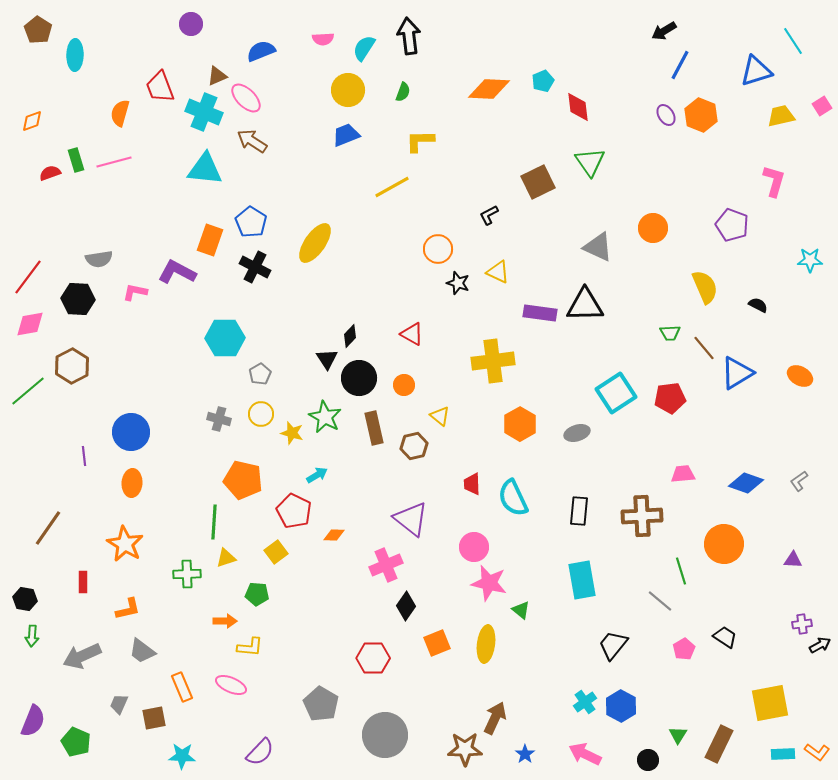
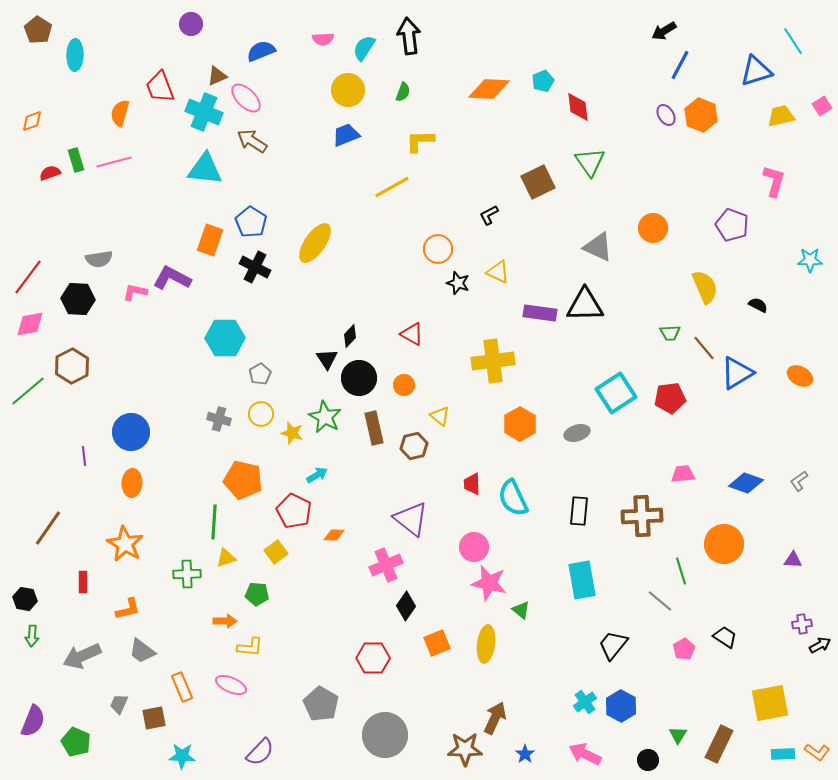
purple L-shape at (177, 272): moved 5 px left, 6 px down
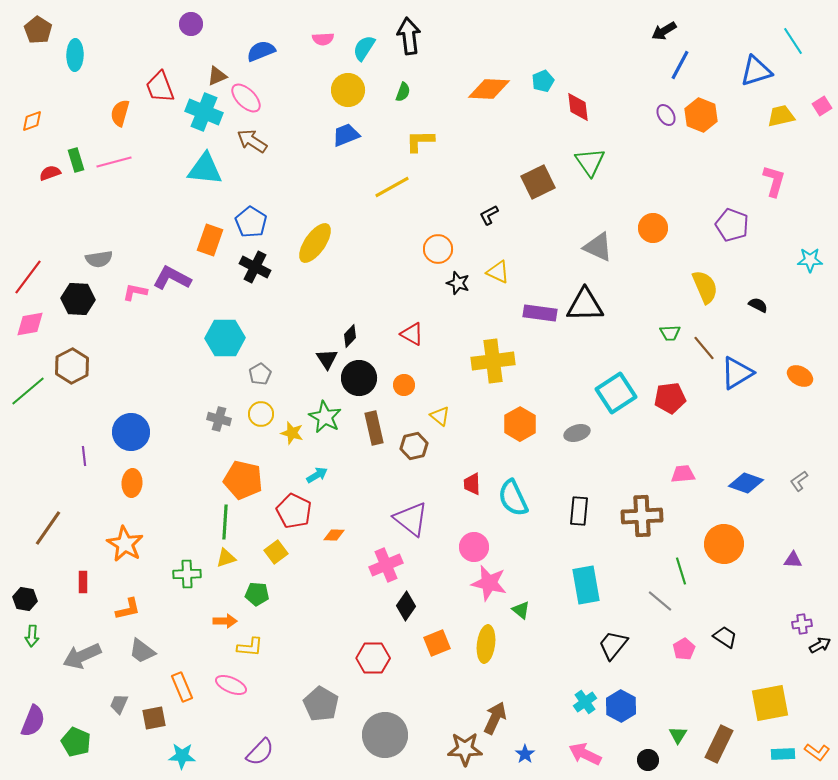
green line at (214, 522): moved 11 px right
cyan rectangle at (582, 580): moved 4 px right, 5 px down
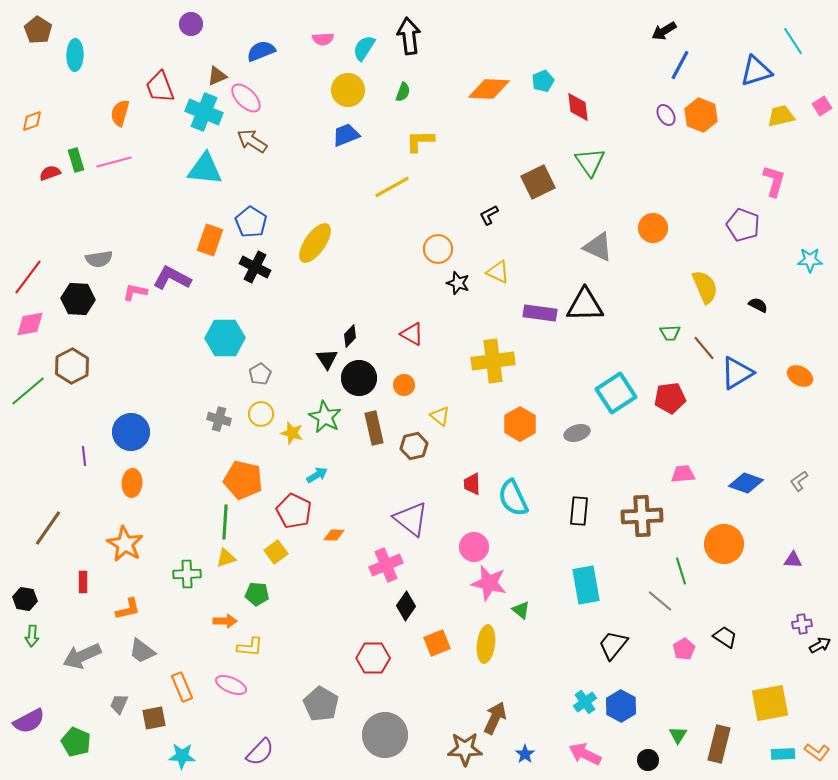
purple pentagon at (732, 225): moved 11 px right
purple semicircle at (33, 721): moved 4 px left; rotated 40 degrees clockwise
brown rectangle at (719, 744): rotated 12 degrees counterclockwise
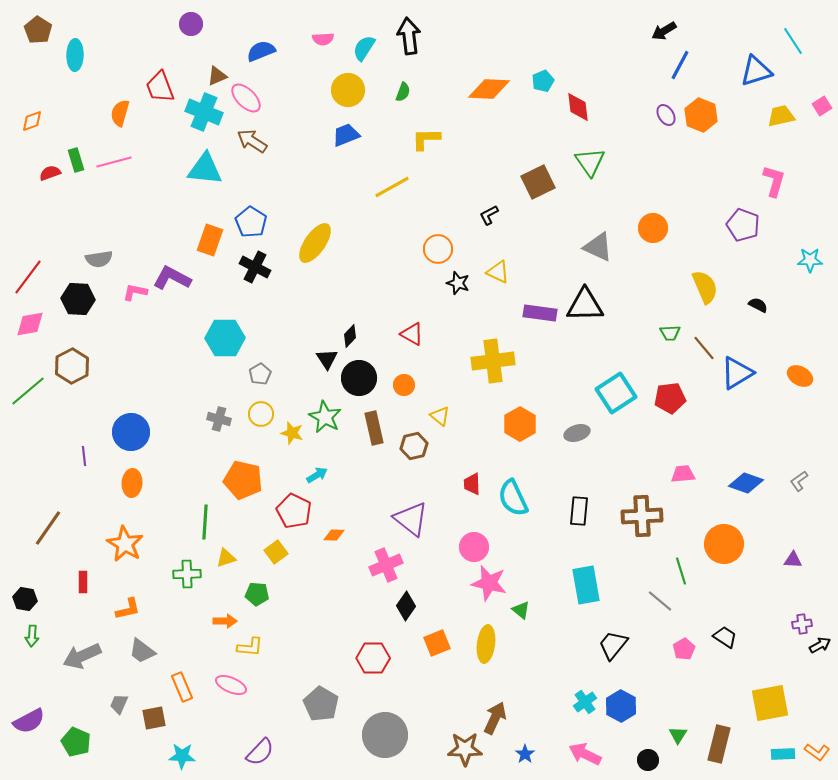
yellow L-shape at (420, 141): moved 6 px right, 2 px up
green line at (225, 522): moved 20 px left
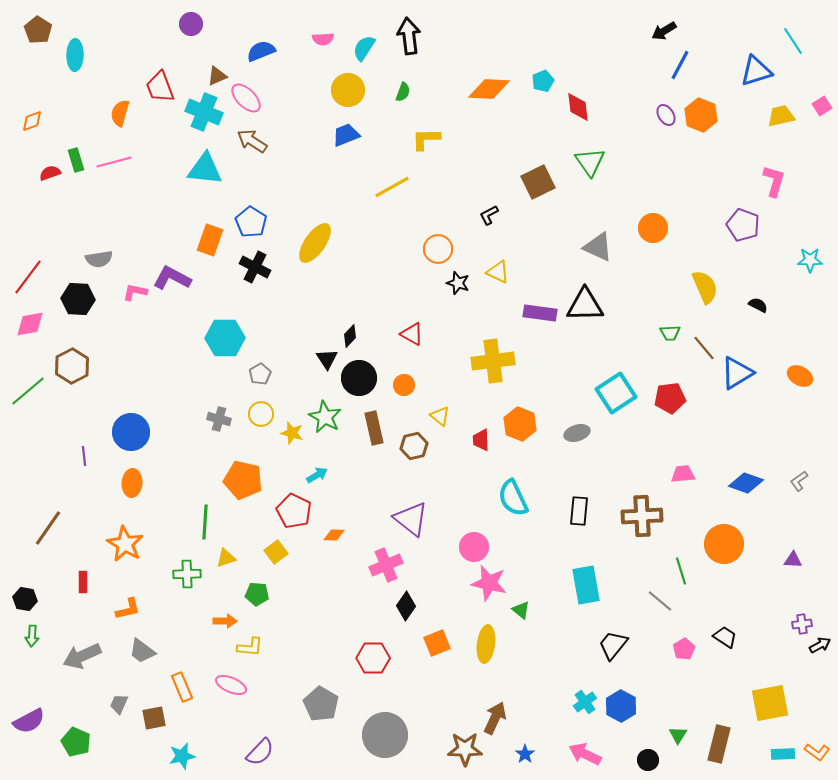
orange hexagon at (520, 424): rotated 8 degrees counterclockwise
red trapezoid at (472, 484): moved 9 px right, 44 px up
cyan star at (182, 756): rotated 16 degrees counterclockwise
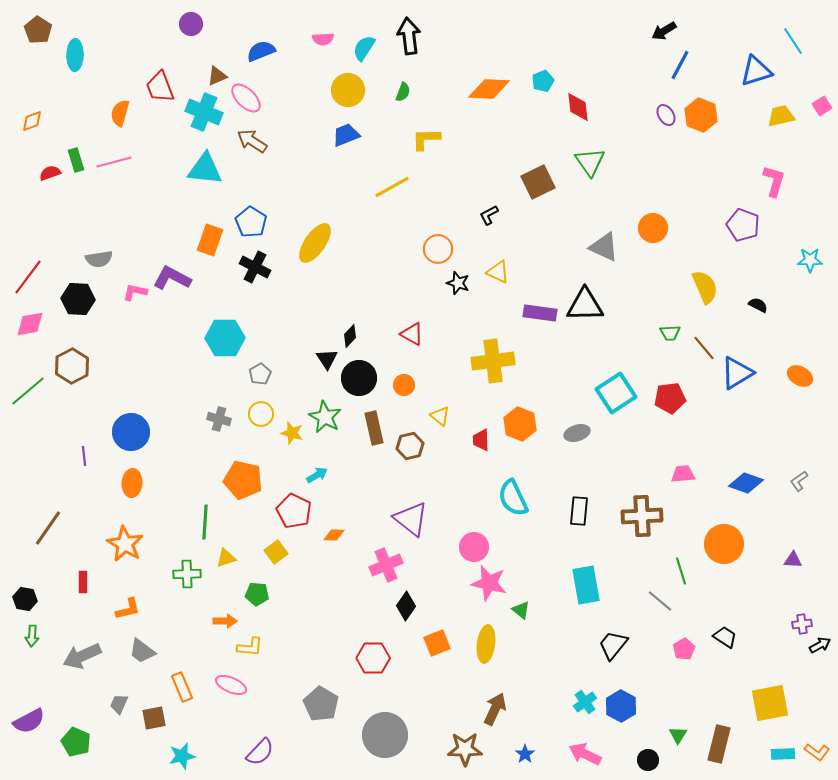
gray triangle at (598, 247): moved 6 px right
brown hexagon at (414, 446): moved 4 px left
brown arrow at (495, 718): moved 9 px up
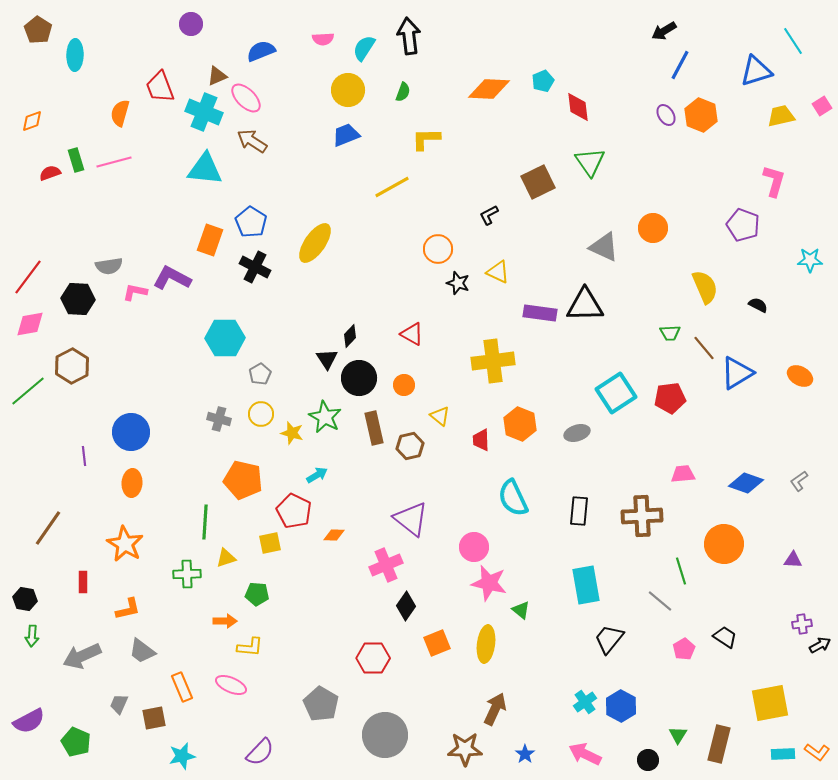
gray semicircle at (99, 259): moved 10 px right, 7 px down
yellow square at (276, 552): moved 6 px left, 9 px up; rotated 25 degrees clockwise
black trapezoid at (613, 645): moved 4 px left, 6 px up
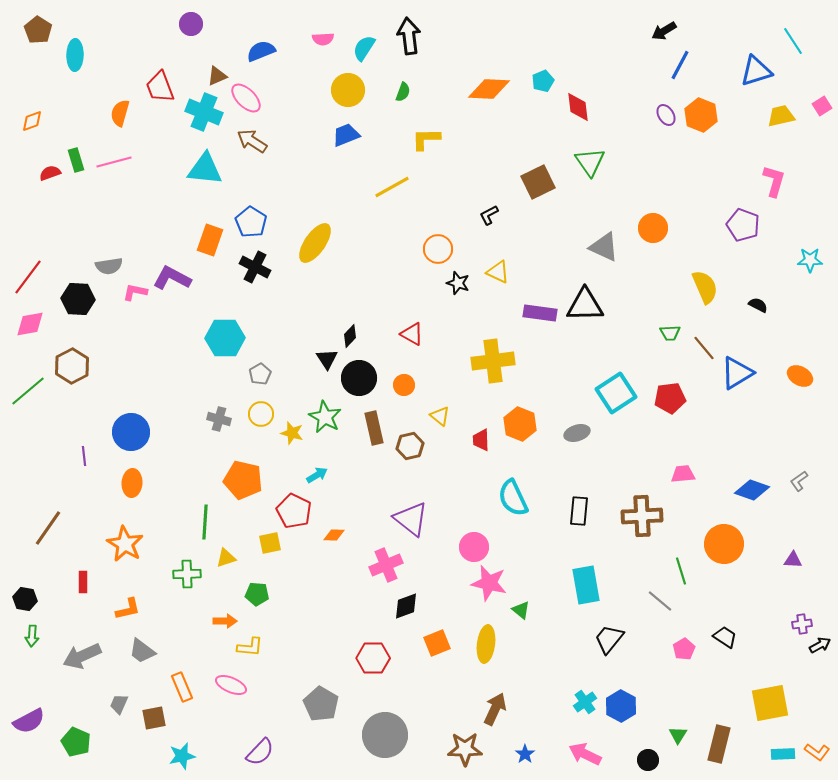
blue diamond at (746, 483): moved 6 px right, 7 px down
black diamond at (406, 606): rotated 36 degrees clockwise
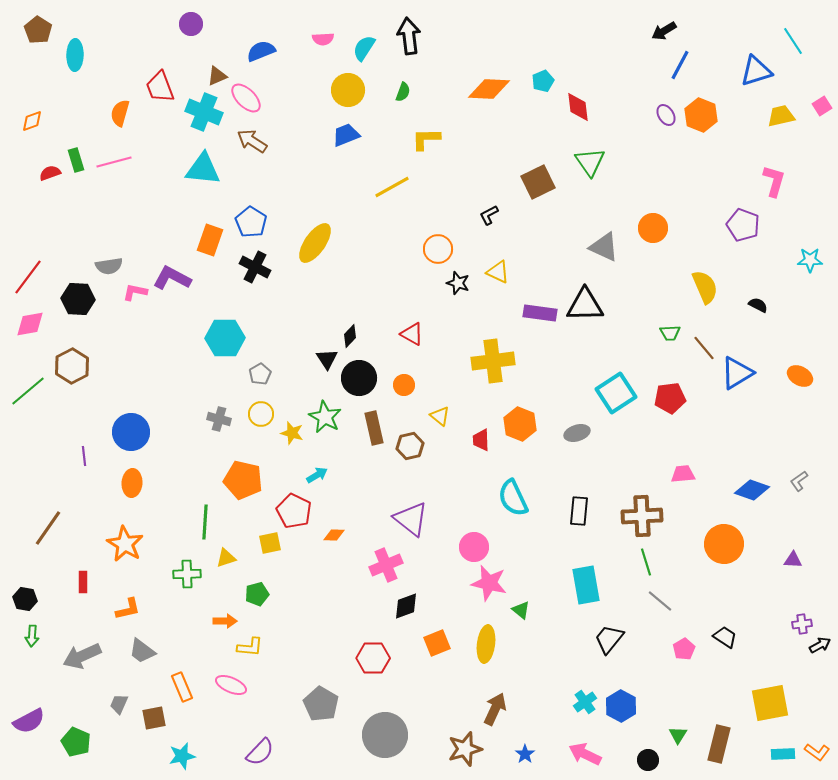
cyan triangle at (205, 169): moved 2 px left
green line at (681, 571): moved 35 px left, 9 px up
green pentagon at (257, 594): rotated 20 degrees counterclockwise
brown star at (465, 749): rotated 16 degrees counterclockwise
